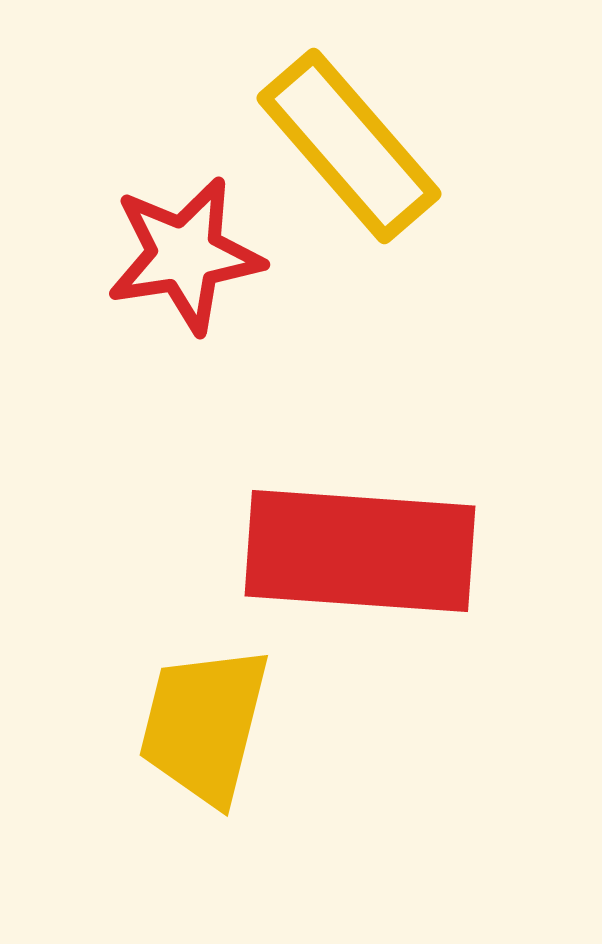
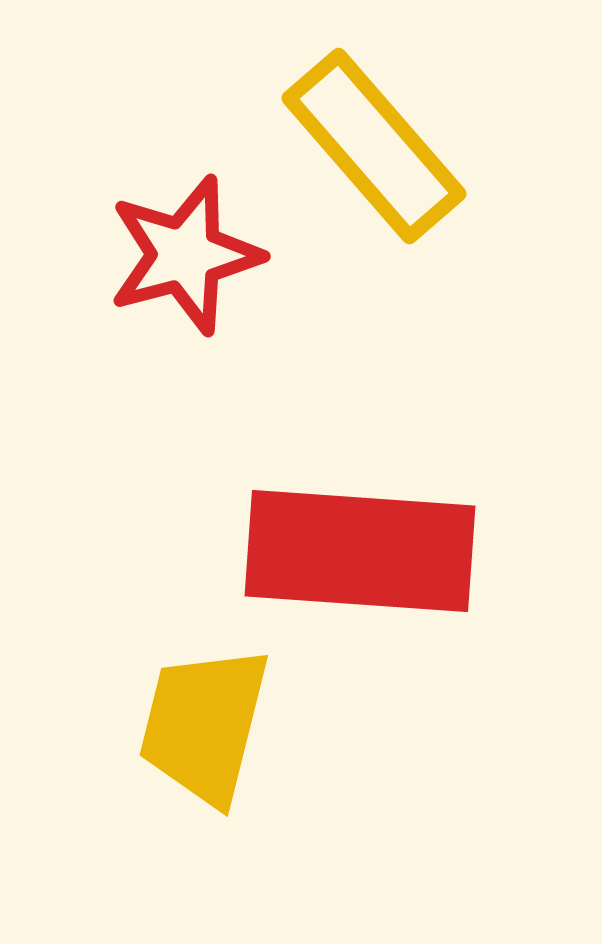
yellow rectangle: moved 25 px right
red star: rotated 6 degrees counterclockwise
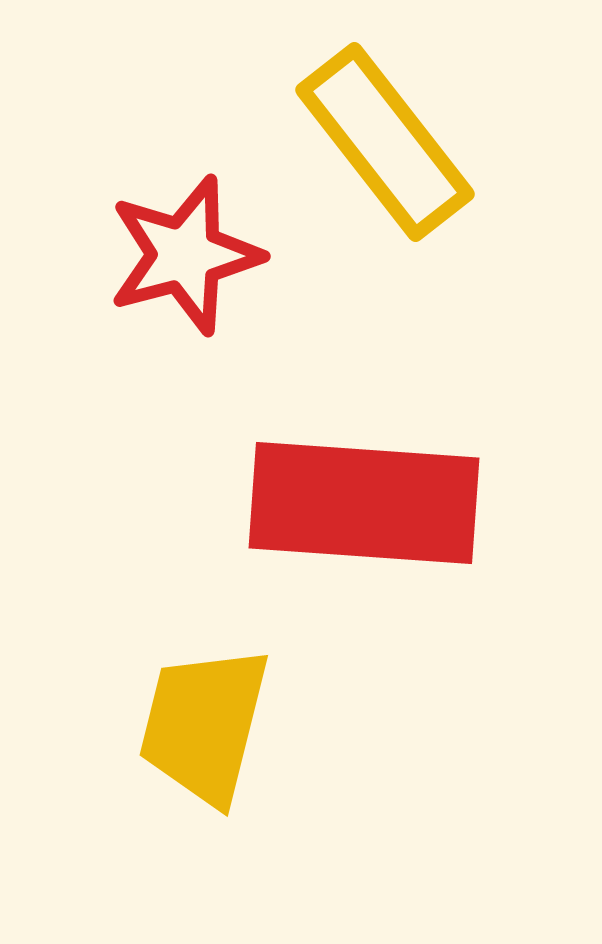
yellow rectangle: moved 11 px right, 4 px up; rotated 3 degrees clockwise
red rectangle: moved 4 px right, 48 px up
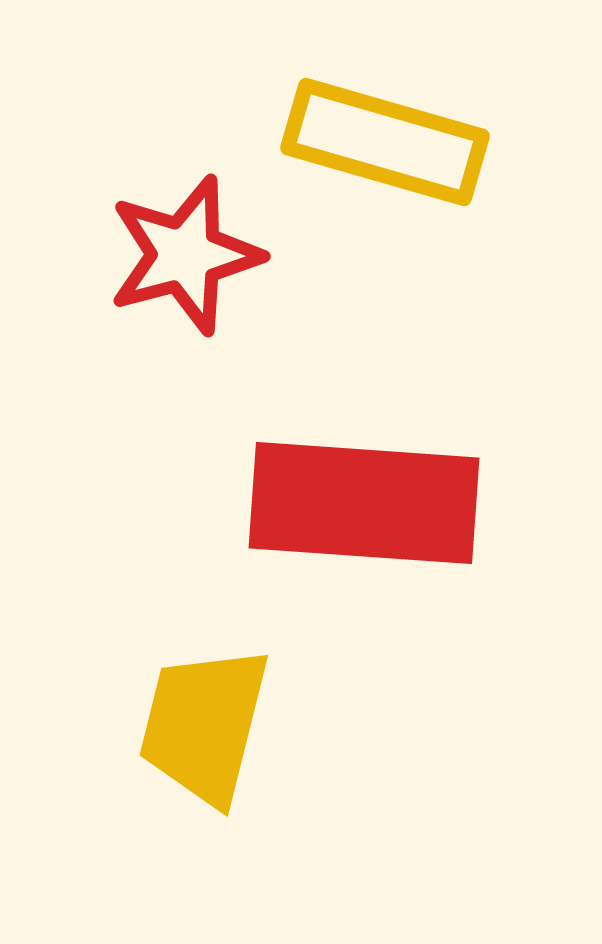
yellow rectangle: rotated 36 degrees counterclockwise
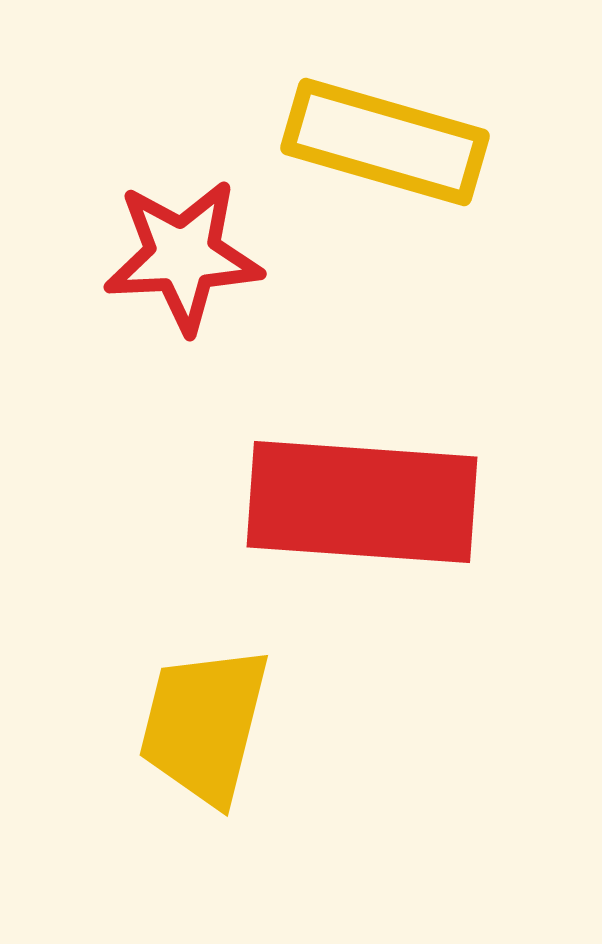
red star: moved 2 px left, 1 px down; rotated 12 degrees clockwise
red rectangle: moved 2 px left, 1 px up
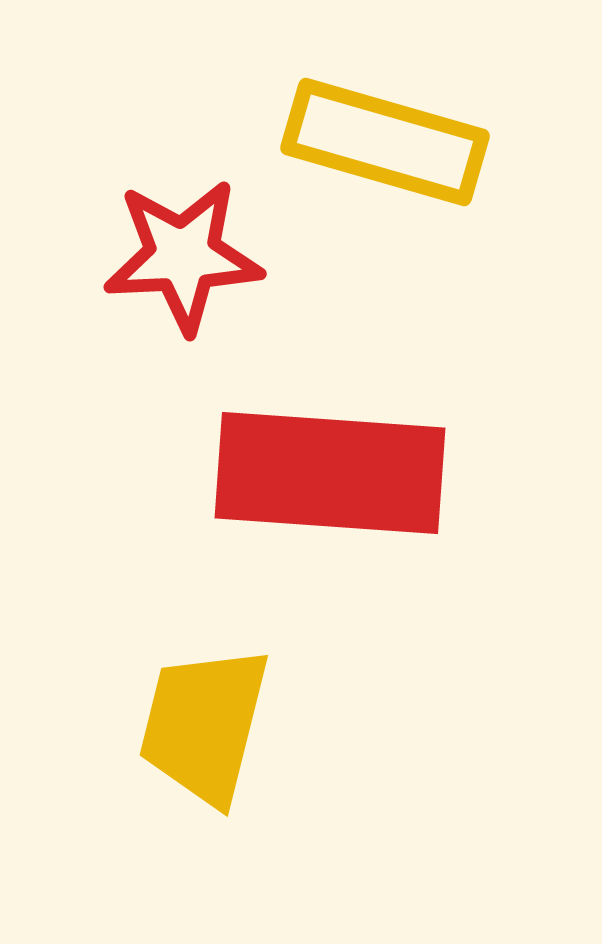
red rectangle: moved 32 px left, 29 px up
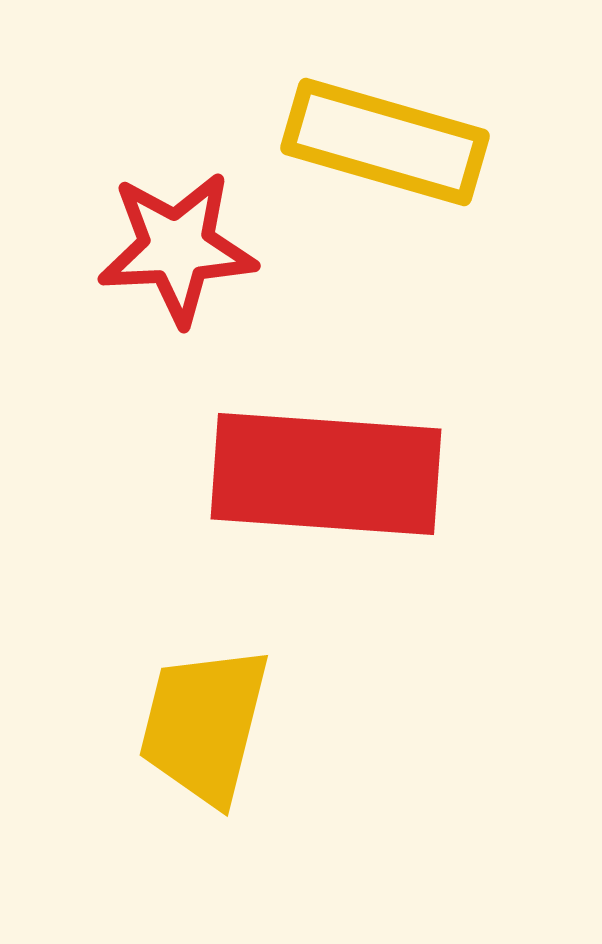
red star: moved 6 px left, 8 px up
red rectangle: moved 4 px left, 1 px down
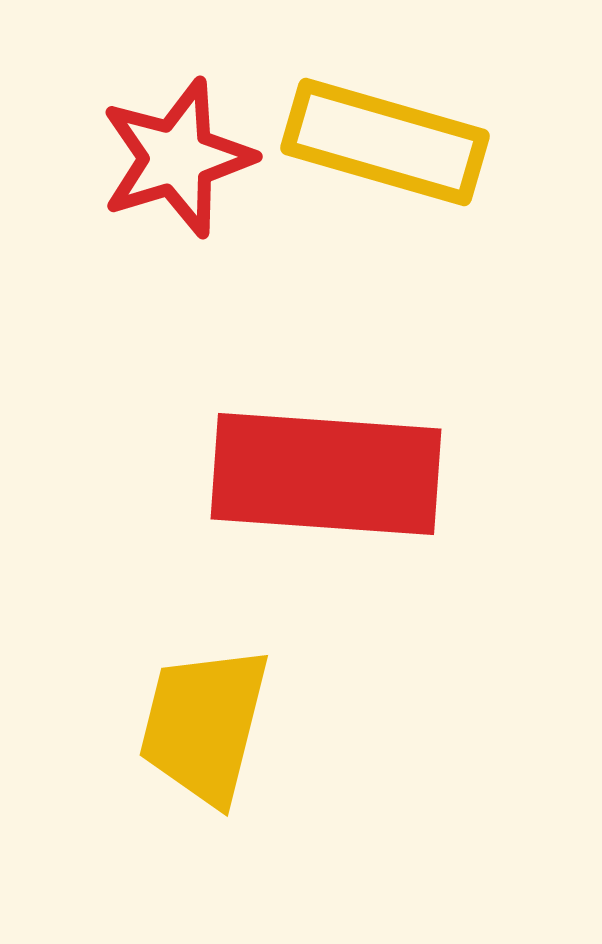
red star: moved 90 px up; rotated 14 degrees counterclockwise
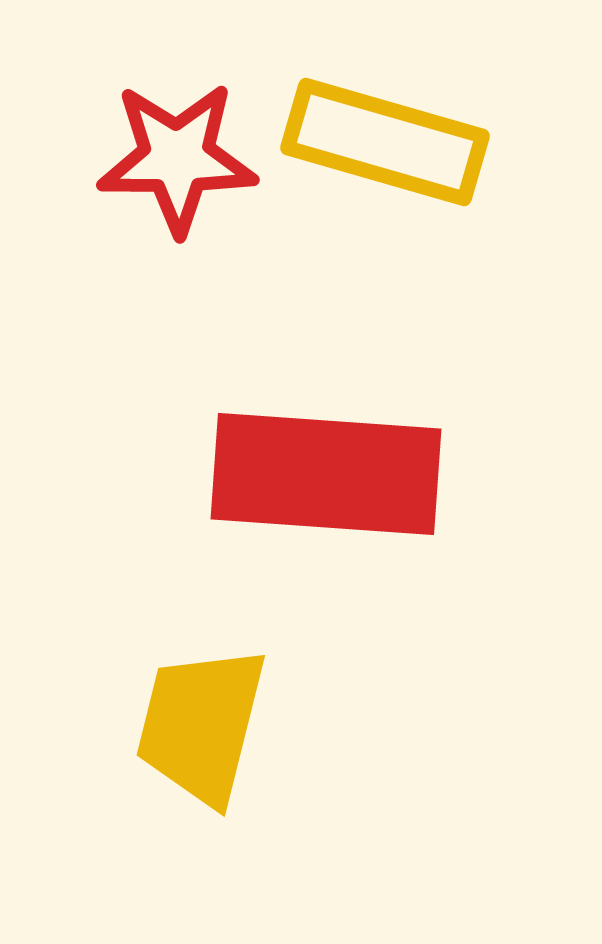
red star: rotated 17 degrees clockwise
yellow trapezoid: moved 3 px left
